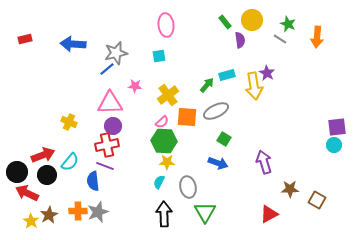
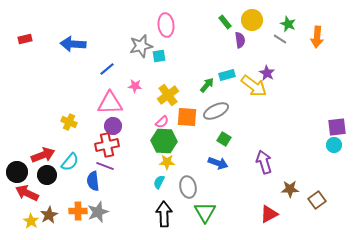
gray star at (116, 53): moved 25 px right, 7 px up
yellow arrow at (254, 86): rotated 44 degrees counterclockwise
brown square at (317, 200): rotated 24 degrees clockwise
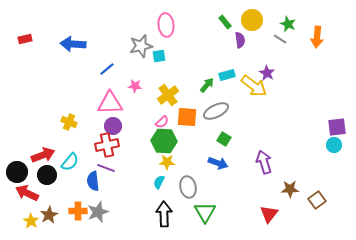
purple line at (105, 166): moved 1 px right, 2 px down
red triangle at (269, 214): rotated 24 degrees counterclockwise
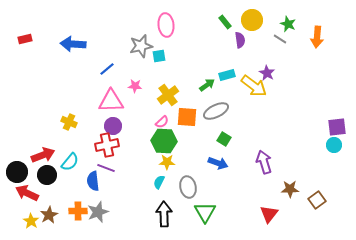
green arrow at (207, 85): rotated 14 degrees clockwise
pink triangle at (110, 103): moved 1 px right, 2 px up
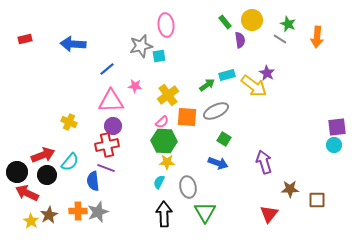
brown square at (317, 200): rotated 36 degrees clockwise
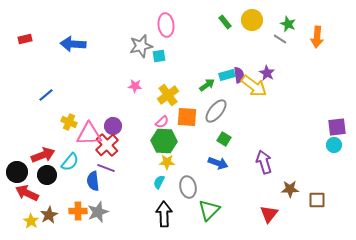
purple semicircle at (240, 40): moved 1 px left, 35 px down
blue line at (107, 69): moved 61 px left, 26 px down
pink triangle at (111, 101): moved 22 px left, 33 px down
gray ellipse at (216, 111): rotated 25 degrees counterclockwise
red cross at (107, 145): rotated 30 degrees counterclockwise
green triangle at (205, 212): moved 4 px right, 2 px up; rotated 15 degrees clockwise
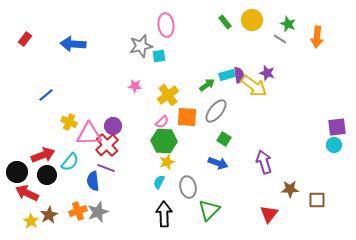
red rectangle at (25, 39): rotated 40 degrees counterclockwise
purple star at (267, 73): rotated 14 degrees counterclockwise
yellow star at (167, 162): rotated 21 degrees counterclockwise
orange cross at (78, 211): rotated 18 degrees counterclockwise
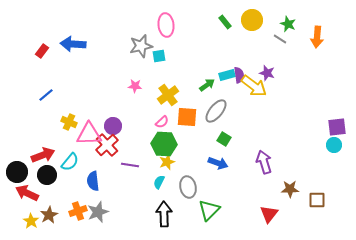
red rectangle at (25, 39): moved 17 px right, 12 px down
green hexagon at (164, 141): moved 3 px down
purple line at (106, 168): moved 24 px right, 3 px up; rotated 12 degrees counterclockwise
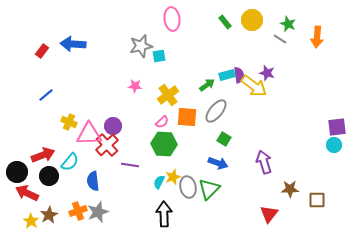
pink ellipse at (166, 25): moved 6 px right, 6 px up
yellow star at (167, 162): moved 6 px right, 15 px down
black circle at (47, 175): moved 2 px right, 1 px down
green triangle at (209, 210): moved 21 px up
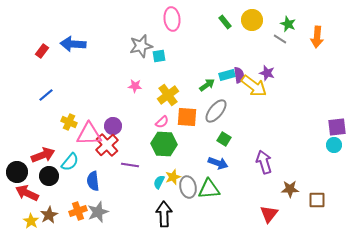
green triangle at (209, 189): rotated 40 degrees clockwise
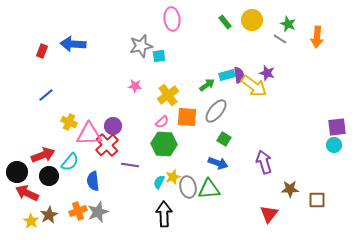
red rectangle at (42, 51): rotated 16 degrees counterclockwise
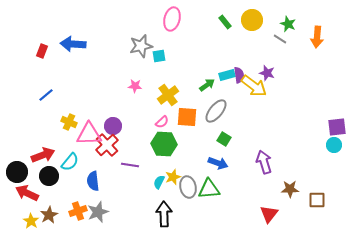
pink ellipse at (172, 19): rotated 20 degrees clockwise
